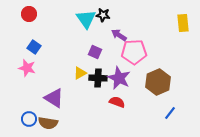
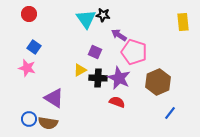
yellow rectangle: moved 1 px up
pink pentagon: rotated 20 degrees clockwise
yellow triangle: moved 3 px up
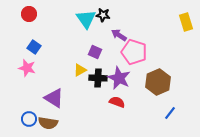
yellow rectangle: moved 3 px right; rotated 12 degrees counterclockwise
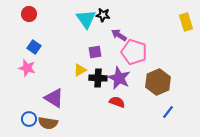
purple square: rotated 32 degrees counterclockwise
blue line: moved 2 px left, 1 px up
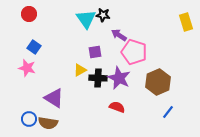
red semicircle: moved 5 px down
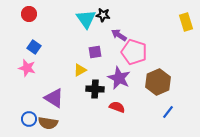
black cross: moved 3 px left, 11 px down
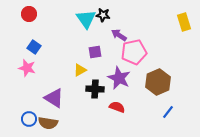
yellow rectangle: moved 2 px left
pink pentagon: rotated 30 degrees counterclockwise
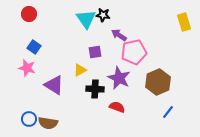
purple triangle: moved 13 px up
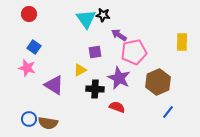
yellow rectangle: moved 2 px left, 20 px down; rotated 18 degrees clockwise
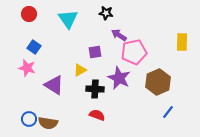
black star: moved 3 px right, 2 px up
cyan triangle: moved 18 px left
red semicircle: moved 20 px left, 8 px down
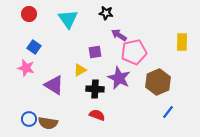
pink star: moved 1 px left
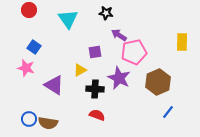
red circle: moved 4 px up
